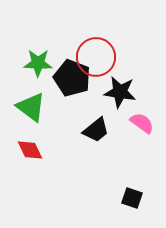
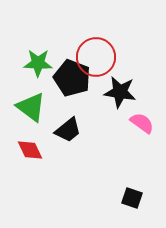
black trapezoid: moved 28 px left
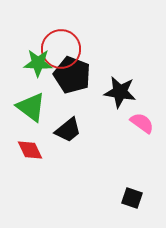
red circle: moved 35 px left, 8 px up
black pentagon: moved 3 px up
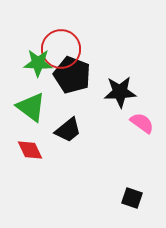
black star: rotated 12 degrees counterclockwise
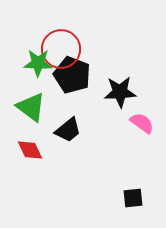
black square: moved 1 px right; rotated 25 degrees counterclockwise
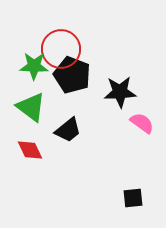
green star: moved 4 px left, 3 px down
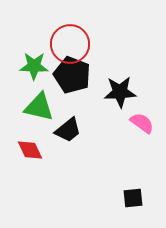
red circle: moved 9 px right, 5 px up
green triangle: moved 8 px right; rotated 24 degrees counterclockwise
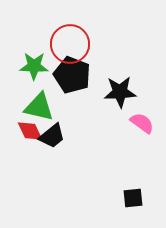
black trapezoid: moved 16 px left, 6 px down
red diamond: moved 19 px up
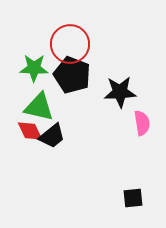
green star: moved 2 px down
pink semicircle: rotated 45 degrees clockwise
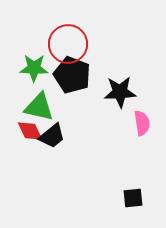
red circle: moved 2 px left
